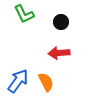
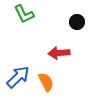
black circle: moved 16 px right
blue arrow: moved 4 px up; rotated 10 degrees clockwise
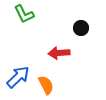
black circle: moved 4 px right, 6 px down
orange semicircle: moved 3 px down
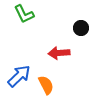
blue arrow: moved 1 px right, 1 px up
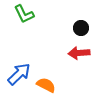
red arrow: moved 20 px right
blue arrow: moved 2 px up
orange semicircle: rotated 36 degrees counterclockwise
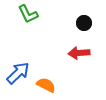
green L-shape: moved 4 px right
black circle: moved 3 px right, 5 px up
blue arrow: moved 1 px left, 1 px up
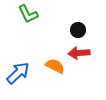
black circle: moved 6 px left, 7 px down
orange semicircle: moved 9 px right, 19 px up
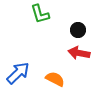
green L-shape: moved 12 px right; rotated 10 degrees clockwise
red arrow: rotated 15 degrees clockwise
orange semicircle: moved 13 px down
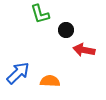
black circle: moved 12 px left
red arrow: moved 5 px right, 3 px up
orange semicircle: moved 5 px left, 2 px down; rotated 24 degrees counterclockwise
